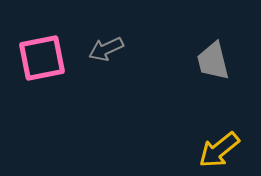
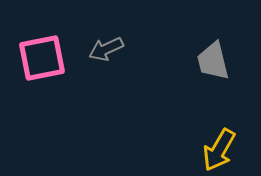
yellow arrow: rotated 21 degrees counterclockwise
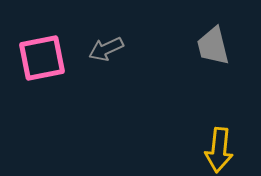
gray trapezoid: moved 15 px up
yellow arrow: rotated 24 degrees counterclockwise
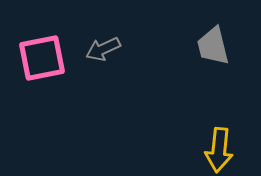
gray arrow: moved 3 px left
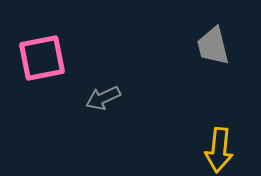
gray arrow: moved 49 px down
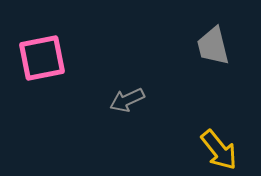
gray arrow: moved 24 px right, 2 px down
yellow arrow: rotated 45 degrees counterclockwise
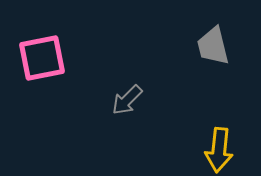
gray arrow: rotated 20 degrees counterclockwise
yellow arrow: rotated 45 degrees clockwise
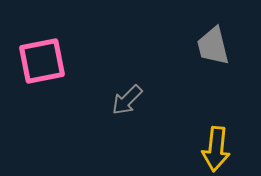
pink square: moved 3 px down
yellow arrow: moved 3 px left, 1 px up
